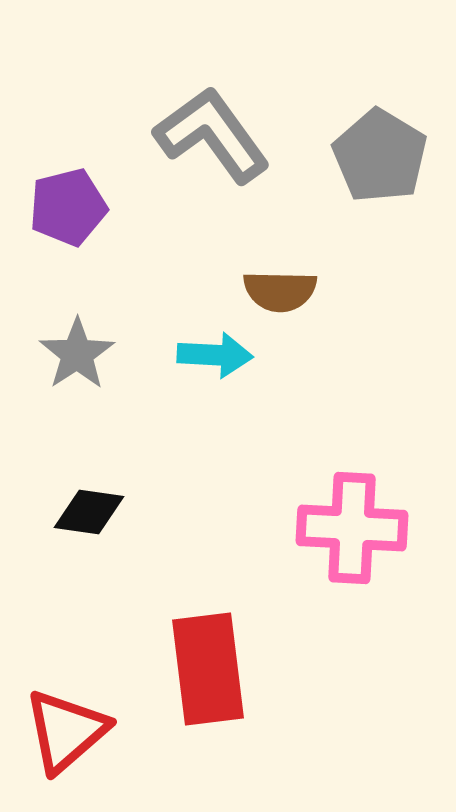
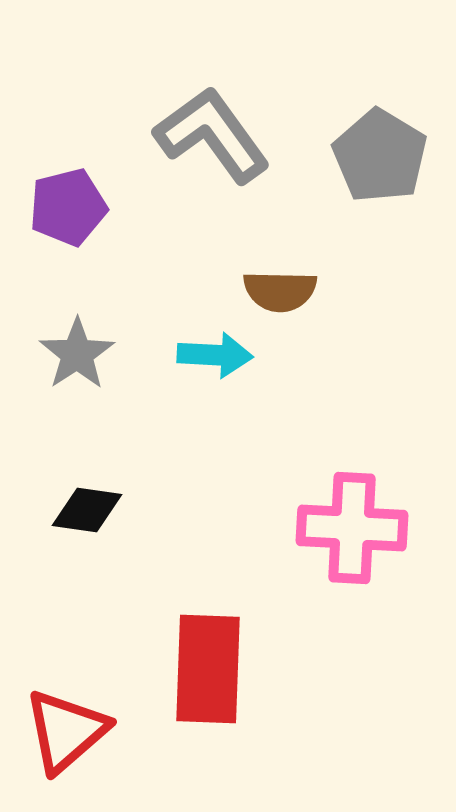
black diamond: moved 2 px left, 2 px up
red rectangle: rotated 9 degrees clockwise
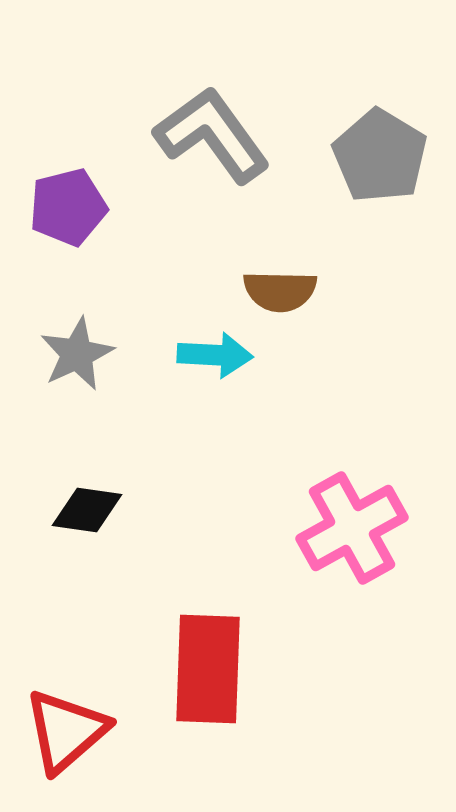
gray star: rotated 8 degrees clockwise
pink cross: rotated 32 degrees counterclockwise
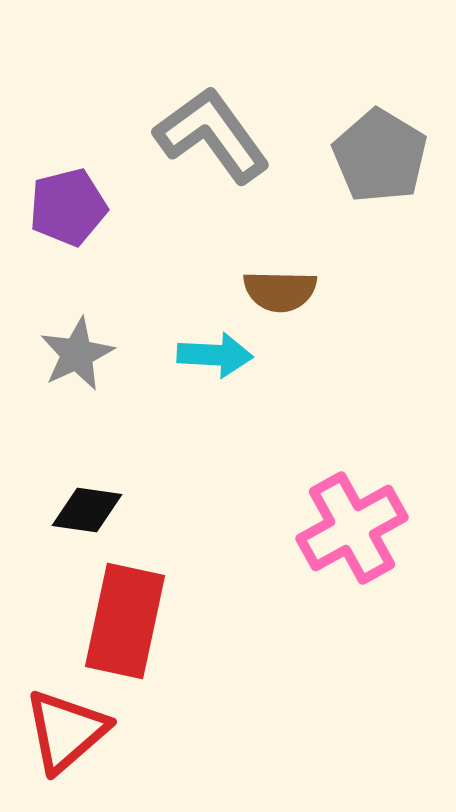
red rectangle: moved 83 px left, 48 px up; rotated 10 degrees clockwise
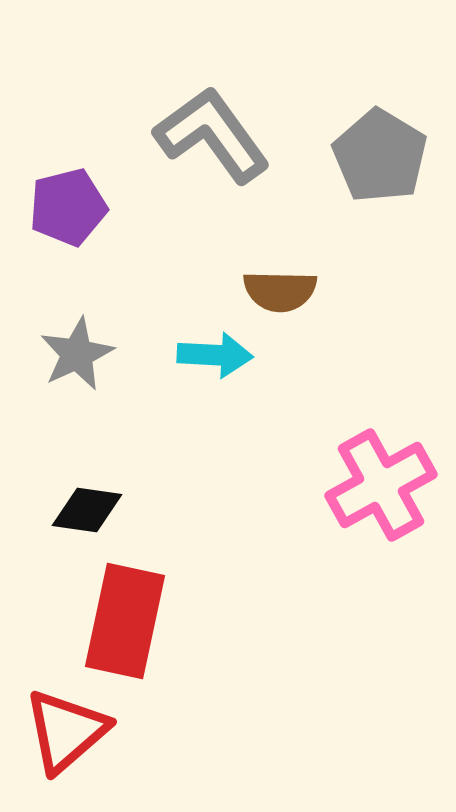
pink cross: moved 29 px right, 43 px up
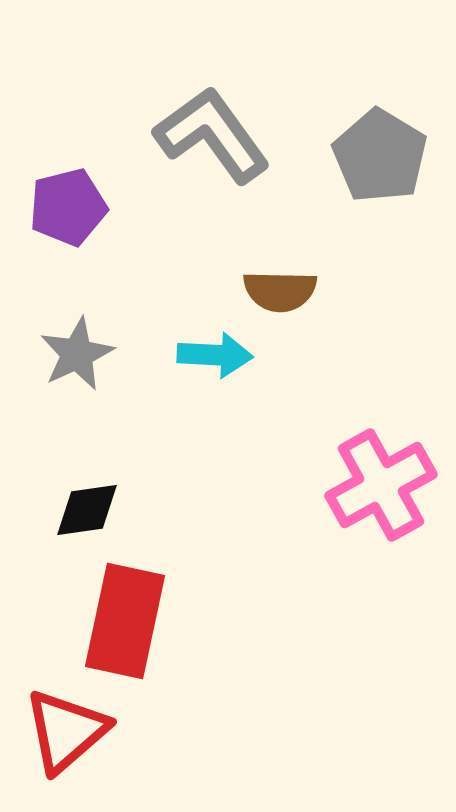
black diamond: rotated 16 degrees counterclockwise
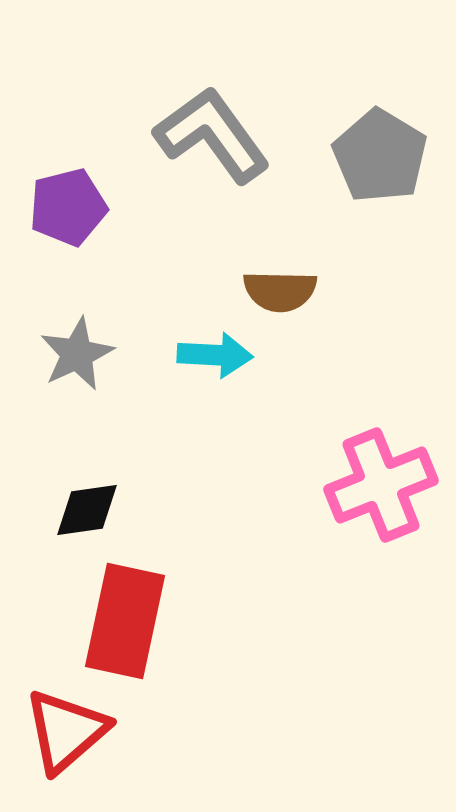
pink cross: rotated 7 degrees clockwise
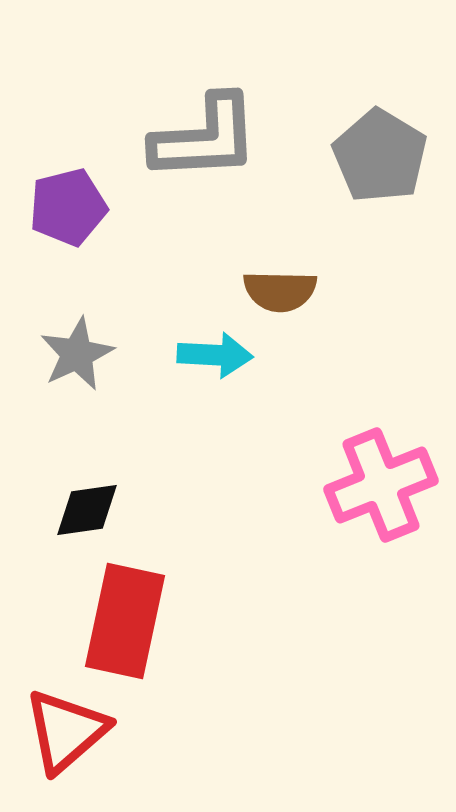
gray L-shape: moved 7 px left, 3 px down; rotated 123 degrees clockwise
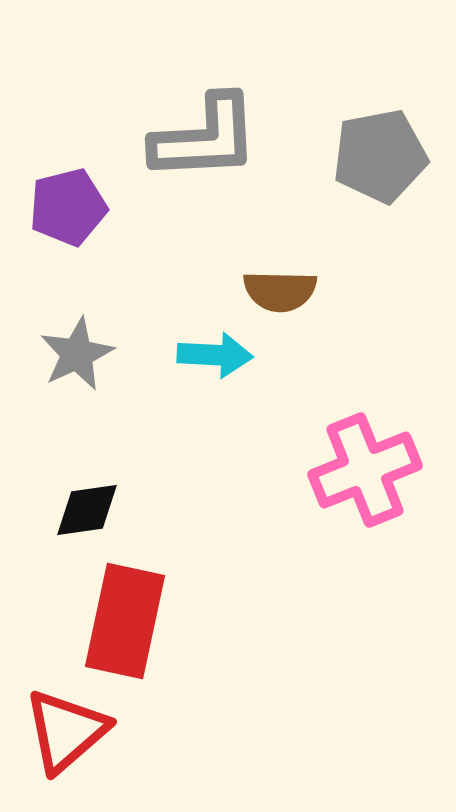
gray pentagon: rotated 30 degrees clockwise
pink cross: moved 16 px left, 15 px up
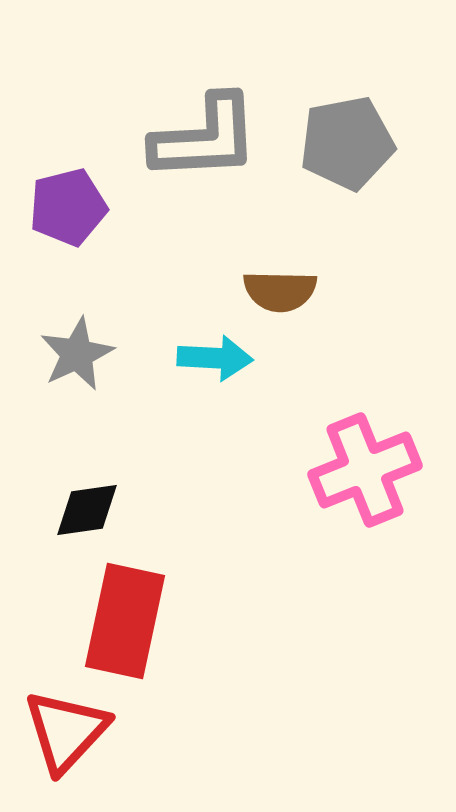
gray pentagon: moved 33 px left, 13 px up
cyan arrow: moved 3 px down
red triangle: rotated 6 degrees counterclockwise
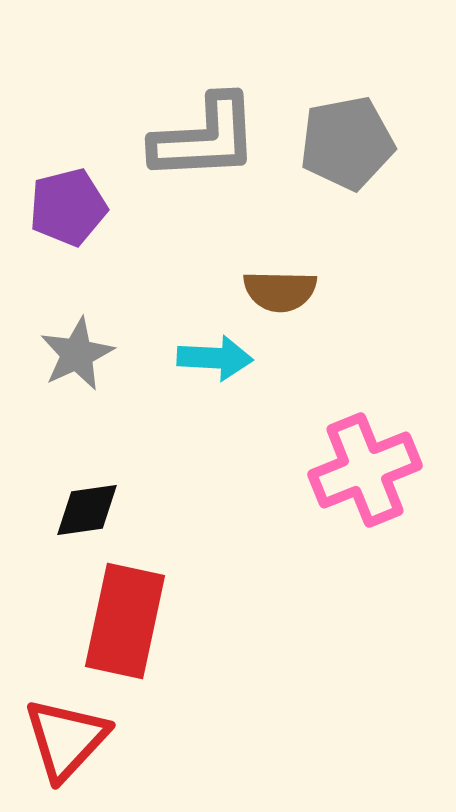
red triangle: moved 8 px down
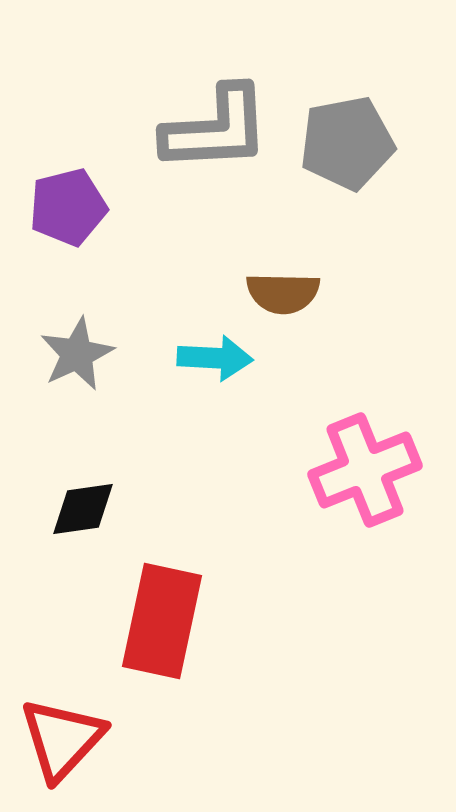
gray L-shape: moved 11 px right, 9 px up
brown semicircle: moved 3 px right, 2 px down
black diamond: moved 4 px left, 1 px up
red rectangle: moved 37 px right
red triangle: moved 4 px left
